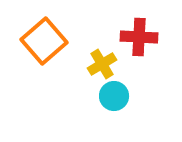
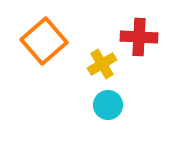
cyan circle: moved 6 px left, 9 px down
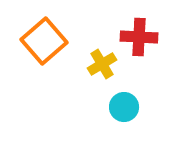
cyan circle: moved 16 px right, 2 px down
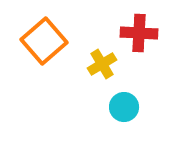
red cross: moved 4 px up
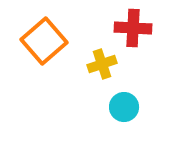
red cross: moved 6 px left, 5 px up
yellow cross: rotated 12 degrees clockwise
